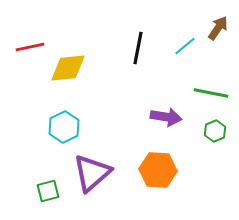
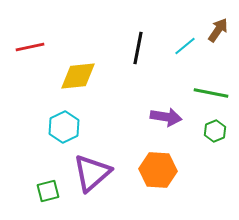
brown arrow: moved 2 px down
yellow diamond: moved 10 px right, 8 px down
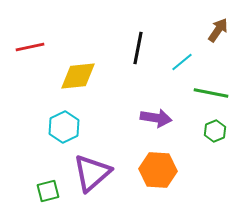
cyan line: moved 3 px left, 16 px down
purple arrow: moved 10 px left, 1 px down
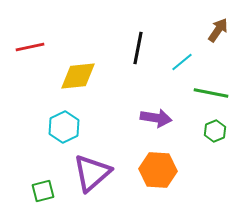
green square: moved 5 px left
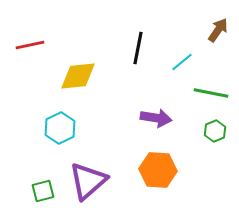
red line: moved 2 px up
cyan hexagon: moved 4 px left, 1 px down
purple triangle: moved 4 px left, 8 px down
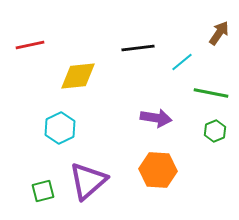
brown arrow: moved 1 px right, 3 px down
black line: rotated 72 degrees clockwise
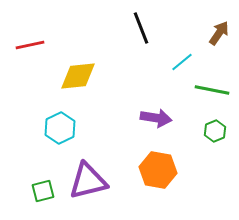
black line: moved 3 px right, 20 px up; rotated 76 degrees clockwise
green line: moved 1 px right, 3 px up
orange hexagon: rotated 6 degrees clockwise
purple triangle: rotated 27 degrees clockwise
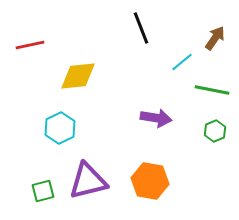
brown arrow: moved 4 px left, 5 px down
orange hexagon: moved 8 px left, 11 px down
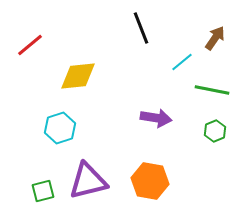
red line: rotated 28 degrees counterclockwise
cyan hexagon: rotated 8 degrees clockwise
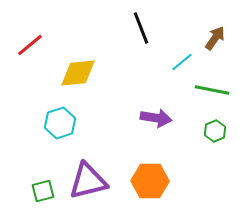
yellow diamond: moved 3 px up
cyan hexagon: moved 5 px up
orange hexagon: rotated 9 degrees counterclockwise
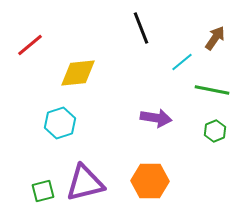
purple triangle: moved 3 px left, 2 px down
